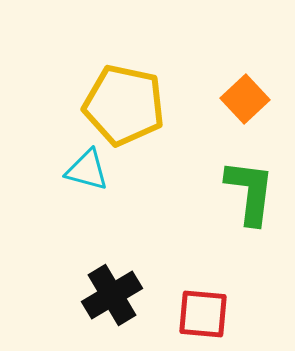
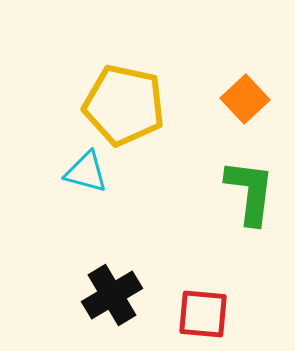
cyan triangle: moved 1 px left, 2 px down
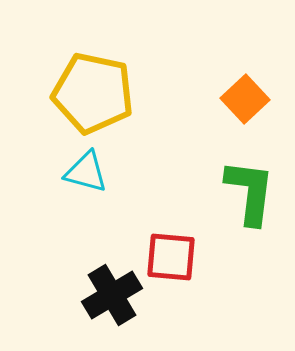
yellow pentagon: moved 31 px left, 12 px up
red square: moved 32 px left, 57 px up
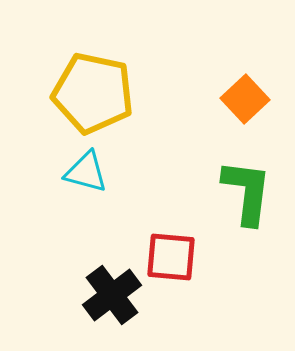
green L-shape: moved 3 px left
black cross: rotated 6 degrees counterclockwise
